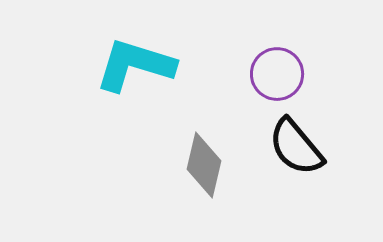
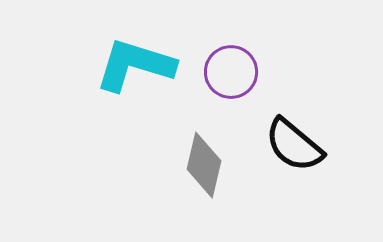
purple circle: moved 46 px left, 2 px up
black semicircle: moved 2 px left, 2 px up; rotated 10 degrees counterclockwise
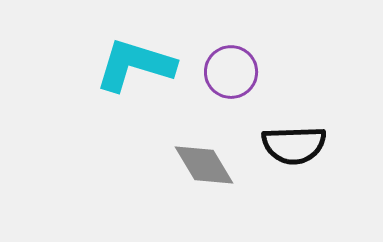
black semicircle: rotated 42 degrees counterclockwise
gray diamond: rotated 44 degrees counterclockwise
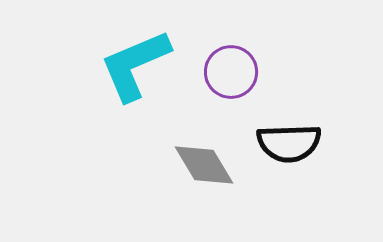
cyan L-shape: rotated 40 degrees counterclockwise
black semicircle: moved 5 px left, 2 px up
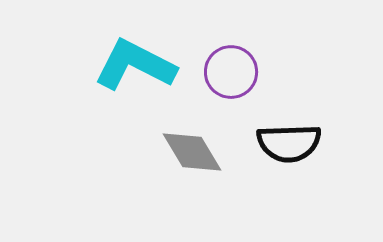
cyan L-shape: rotated 50 degrees clockwise
gray diamond: moved 12 px left, 13 px up
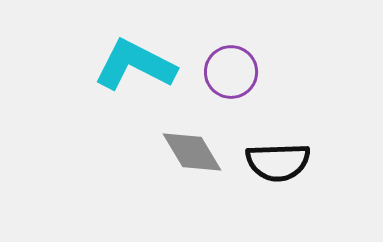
black semicircle: moved 11 px left, 19 px down
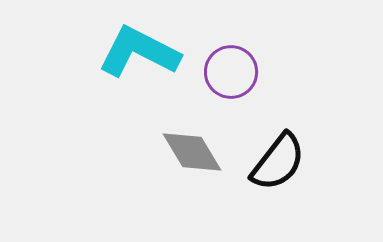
cyan L-shape: moved 4 px right, 13 px up
black semicircle: rotated 50 degrees counterclockwise
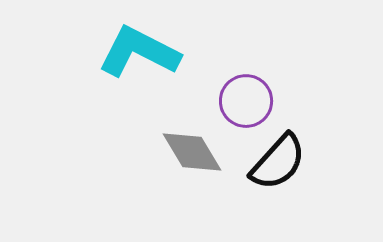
purple circle: moved 15 px right, 29 px down
black semicircle: rotated 4 degrees clockwise
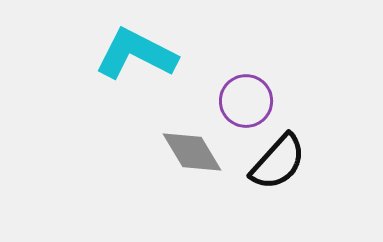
cyan L-shape: moved 3 px left, 2 px down
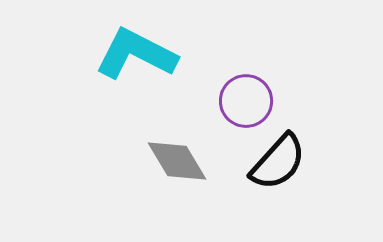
gray diamond: moved 15 px left, 9 px down
